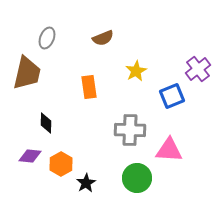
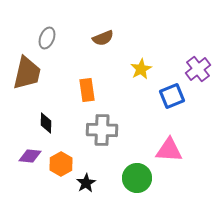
yellow star: moved 5 px right, 2 px up
orange rectangle: moved 2 px left, 3 px down
gray cross: moved 28 px left
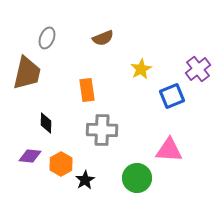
black star: moved 1 px left, 3 px up
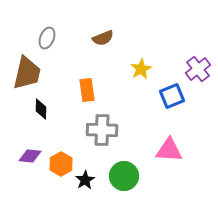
black diamond: moved 5 px left, 14 px up
green circle: moved 13 px left, 2 px up
